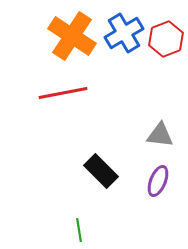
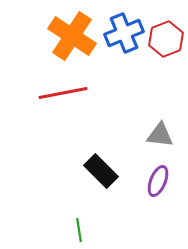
blue cross: rotated 9 degrees clockwise
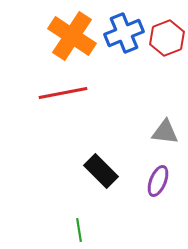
red hexagon: moved 1 px right, 1 px up
gray triangle: moved 5 px right, 3 px up
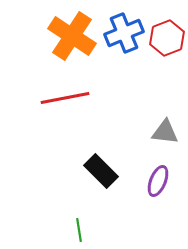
red line: moved 2 px right, 5 px down
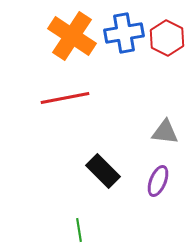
blue cross: rotated 12 degrees clockwise
red hexagon: rotated 12 degrees counterclockwise
black rectangle: moved 2 px right
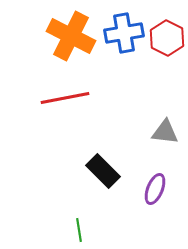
orange cross: moved 1 px left; rotated 6 degrees counterclockwise
purple ellipse: moved 3 px left, 8 px down
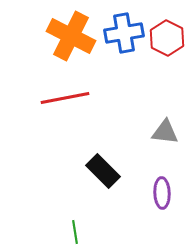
purple ellipse: moved 7 px right, 4 px down; rotated 24 degrees counterclockwise
green line: moved 4 px left, 2 px down
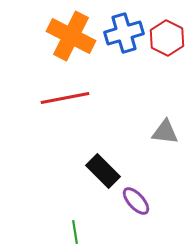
blue cross: rotated 6 degrees counterclockwise
purple ellipse: moved 26 px left, 8 px down; rotated 40 degrees counterclockwise
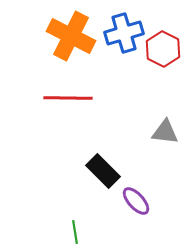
red hexagon: moved 4 px left, 11 px down
red line: moved 3 px right; rotated 12 degrees clockwise
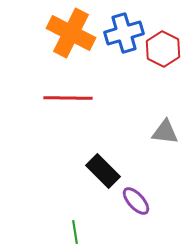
orange cross: moved 3 px up
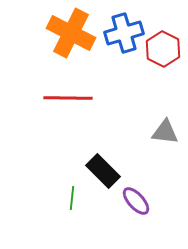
green line: moved 3 px left, 34 px up; rotated 15 degrees clockwise
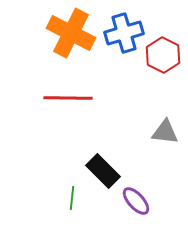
red hexagon: moved 6 px down
